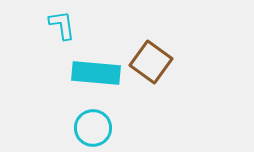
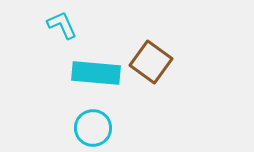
cyan L-shape: rotated 16 degrees counterclockwise
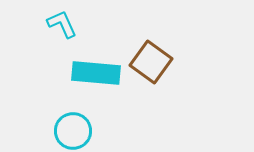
cyan L-shape: moved 1 px up
cyan circle: moved 20 px left, 3 px down
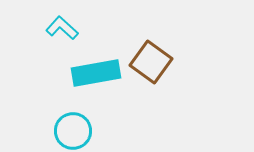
cyan L-shape: moved 4 px down; rotated 24 degrees counterclockwise
cyan rectangle: rotated 15 degrees counterclockwise
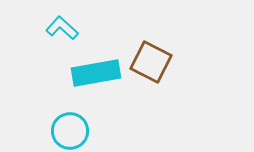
brown square: rotated 9 degrees counterclockwise
cyan circle: moved 3 px left
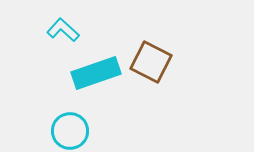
cyan L-shape: moved 1 px right, 2 px down
cyan rectangle: rotated 9 degrees counterclockwise
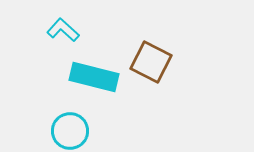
cyan rectangle: moved 2 px left, 4 px down; rotated 33 degrees clockwise
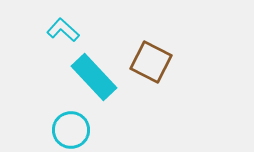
cyan rectangle: rotated 33 degrees clockwise
cyan circle: moved 1 px right, 1 px up
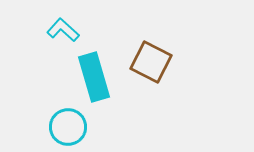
cyan rectangle: rotated 27 degrees clockwise
cyan circle: moved 3 px left, 3 px up
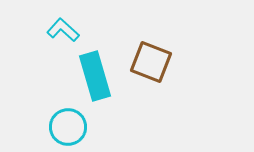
brown square: rotated 6 degrees counterclockwise
cyan rectangle: moved 1 px right, 1 px up
